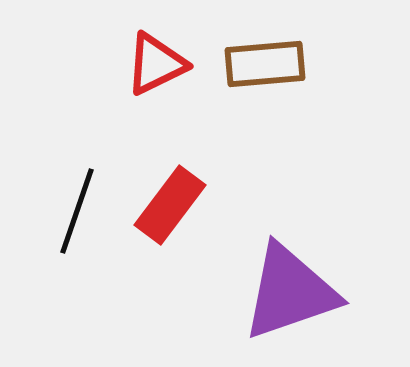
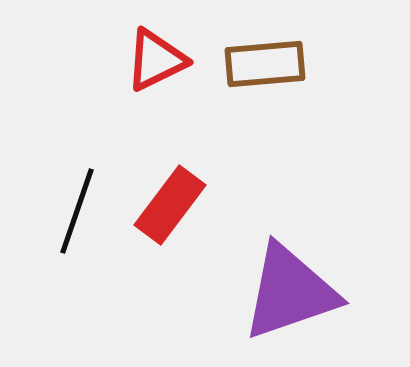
red triangle: moved 4 px up
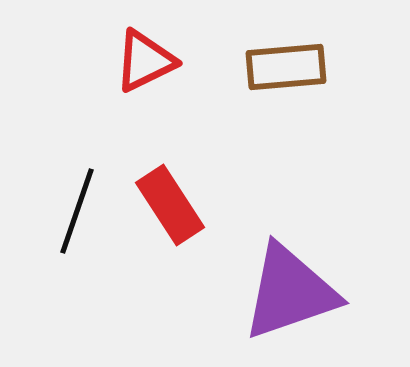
red triangle: moved 11 px left, 1 px down
brown rectangle: moved 21 px right, 3 px down
red rectangle: rotated 70 degrees counterclockwise
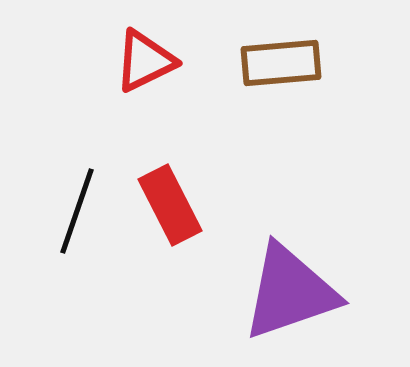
brown rectangle: moved 5 px left, 4 px up
red rectangle: rotated 6 degrees clockwise
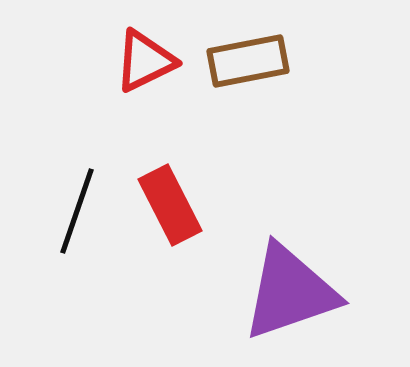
brown rectangle: moved 33 px left, 2 px up; rotated 6 degrees counterclockwise
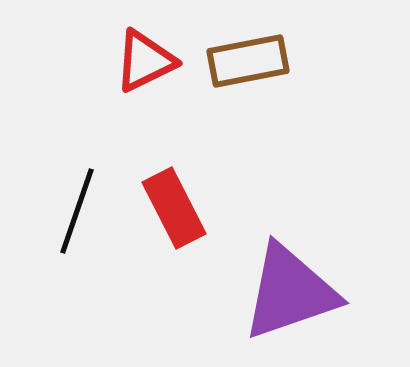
red rectangle: moved 4 px right, 3 px down
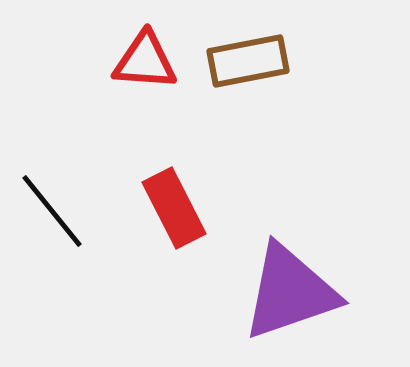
red triangle: rotated 30 degrees clockwise
black line: moved 25 px left; rotated 58 degrees counterclockwise
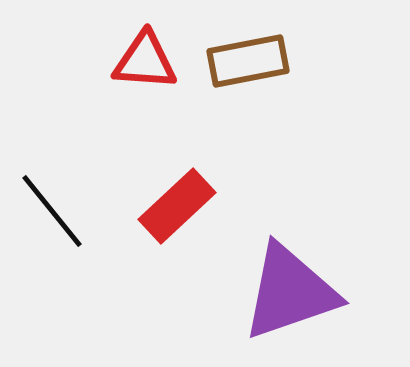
red rectangle: moved 3 px right, 2 px up; rotated 74 degrees clockwise
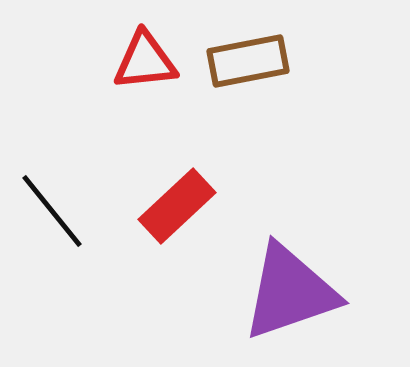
red triangle: rotated 10 degrees counterclockwise
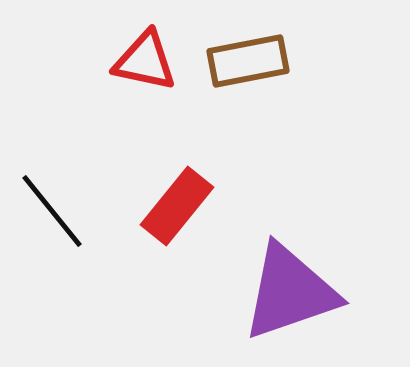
red triangle: rotated 18 degrees clockwise
red rectangle: rotated 8 degrees counterclockwise
